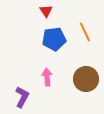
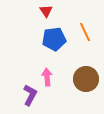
purple L-shape: moved 8 px right, 2 px up
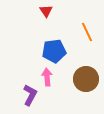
orange line: moved 2 px right
blue pentagon: moved 12 px down
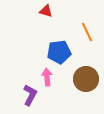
red triangle: rotated 40 degrees counterclockwise
blue pentagon: moved 5 px right, 1 px down
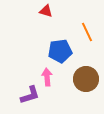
blue pentagon: moved 1 px right, 1 px up
purple L-shape: rotated 45 degrees clockwise
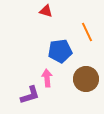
pink arrow: moved 1 px down
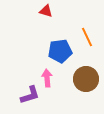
orange line: moved 5 px down
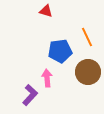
brown circle: moved 2 px right, 7 px up
purple L-shape: rotated 30 degrees counterclockwise
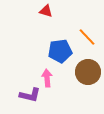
orange line: rotated 18 degrees counterclockwise
purple L-shape: rotated 60 degrees clockwise
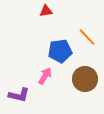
red triangle: rotated 24 degrees counterclockwise
brown circle: moved 3 px left, 7 px down
pink arrow: moved 2 px left, 2 px up; rotated 36 degrees clockwise
purple L-shape: moved 11 px left
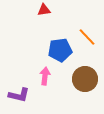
red triangle: moved 2 px left, 1 px up
blue pentagon: moved 1 px up
pink arrow: rotated 24 degrees counterclockwise
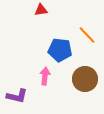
red triangle: moved 3 px left
orange line: moved 2 px up
blue pentagon: rotated 15 degrees clockwise
purple L-shape: moved 2 px left, 1 px down
